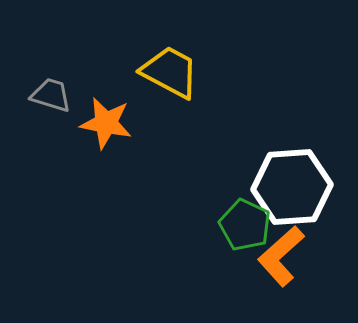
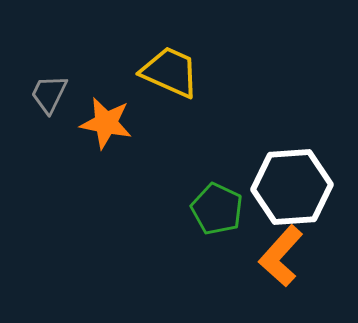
yellow trapezoid: rotated 4 degrees counterclockwise
gray trapezoid: moved 2 px left, 1 px up; rotated 81 degrees counterclockwise
green pentagon: moved 28 px left, 16 px up
orange L-shape: rotated 6 degrees counterclockwise
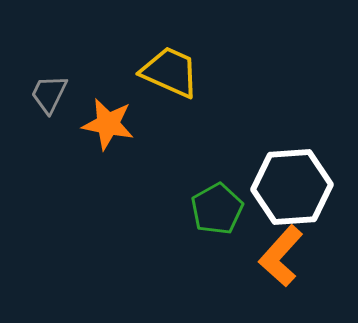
orange star: moved 2 px right, 1 px down
green pentagon: rotated 18 degrees clockwise
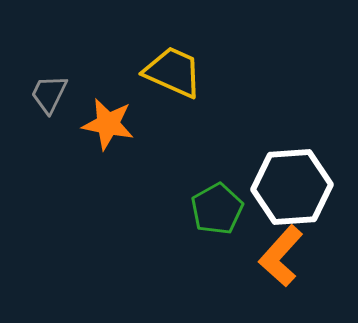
yellow trapezoid: moved 3 px right
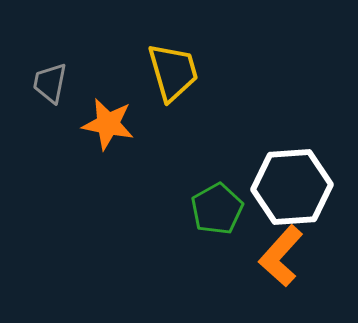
yellow trapezoid: rotated 50 degrees clockwise
gray trapezoid: moved 1 px right, 11 px up; rotated 15 degrees counterclockwise
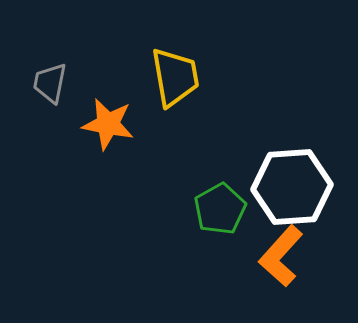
yellow trapezoid: moved 2 px right, 5 px down; rotated 6 degrees clockwise
green pentagon: moved 3 px right
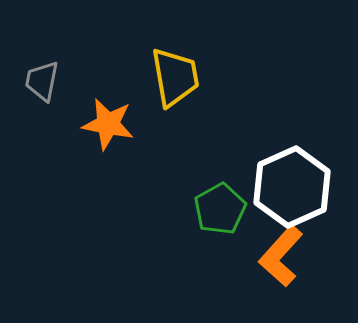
gray trapezoid: moved 8 px left, 2 px up
white hexagon: rotated 20 degrees counterclockwise
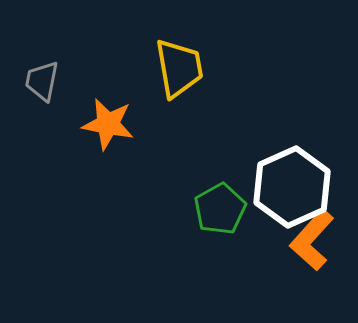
yellow trapezoid: moved 4 px right, 9 px up
orange L-shape: moved 31 px right, 16 px up
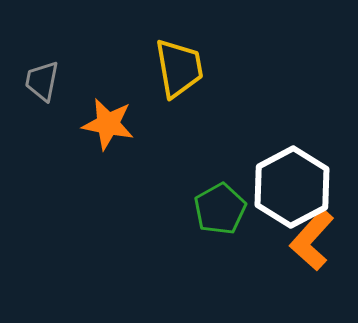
white hexagon: rotated 4 degrees counterclockwise
